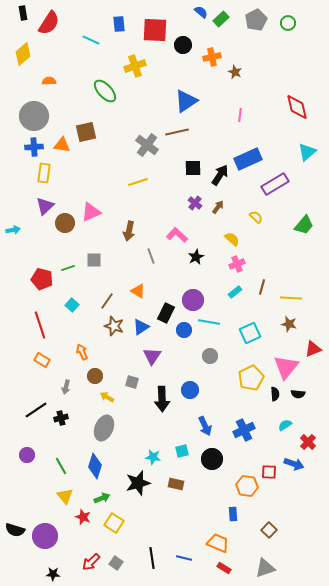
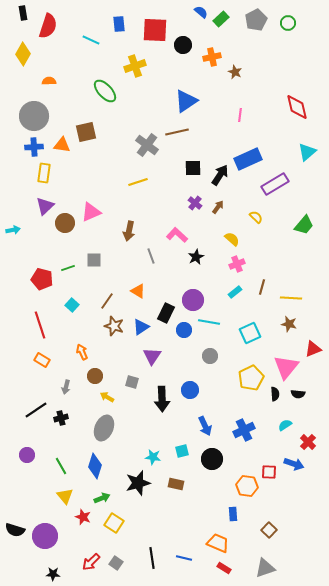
red semicircle at (49, 23): moved 1 px left, 3 px down; rotated 15 degrees counterclockwise
yellow diamond at (23, 54): rotated 20 degrees counterclockwise
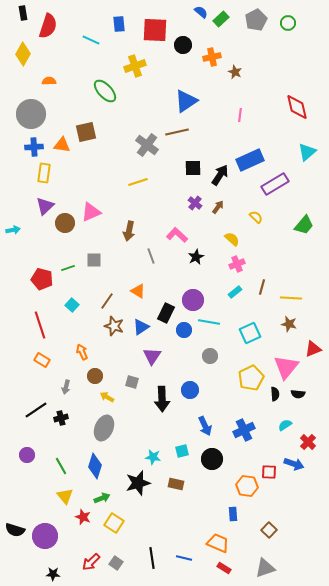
gray circle at (34, 116): moved 3 px left, 2 px up
blue rectangle at (248, 159): moved 2 px right, 1 px down
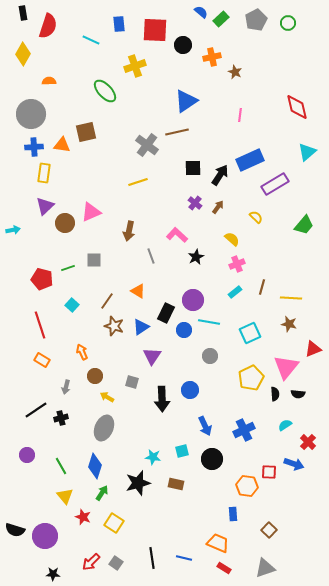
green arrow at (102, 498): moved 5 px up; rotated 35 degrees counterclockwise
